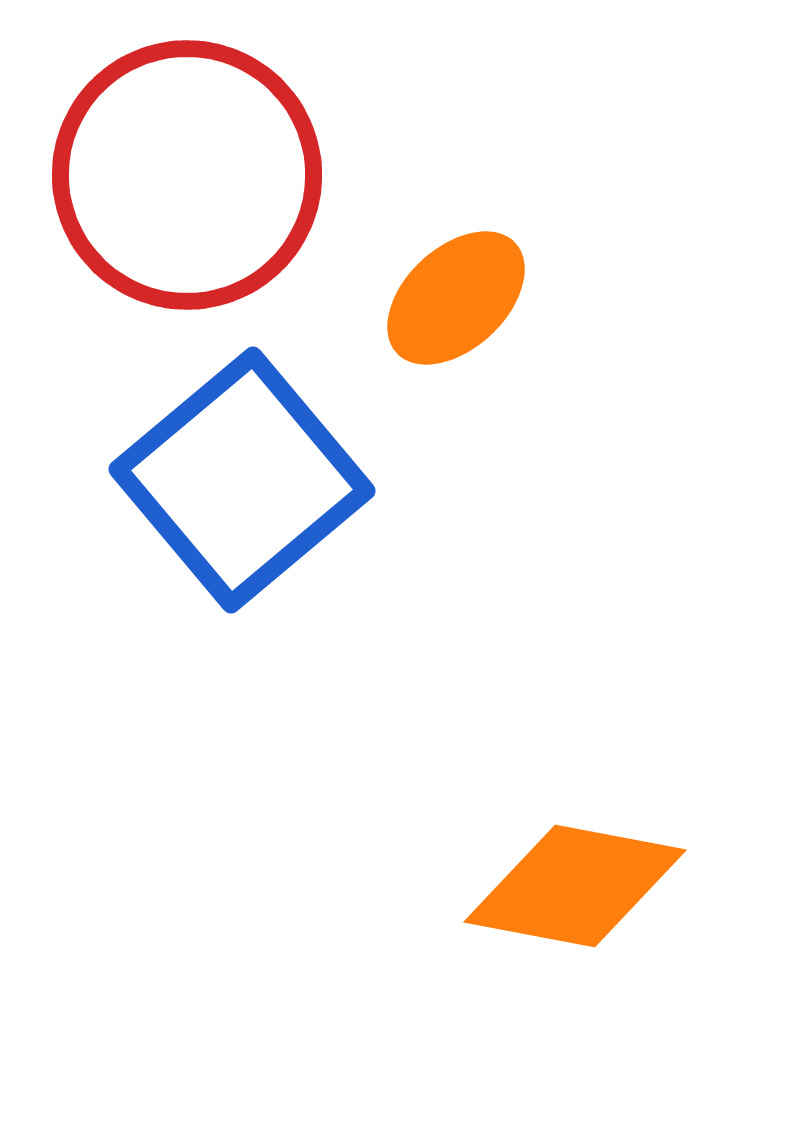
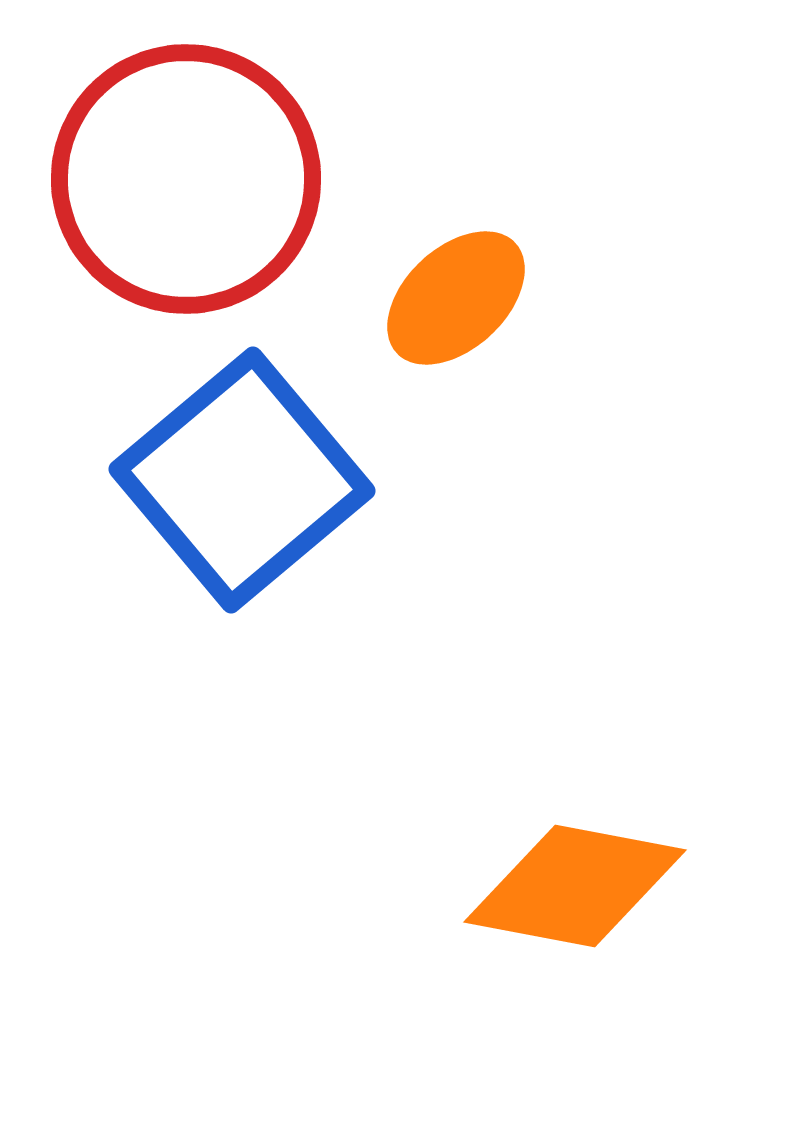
red circle: moved 1 px left, 4 px down
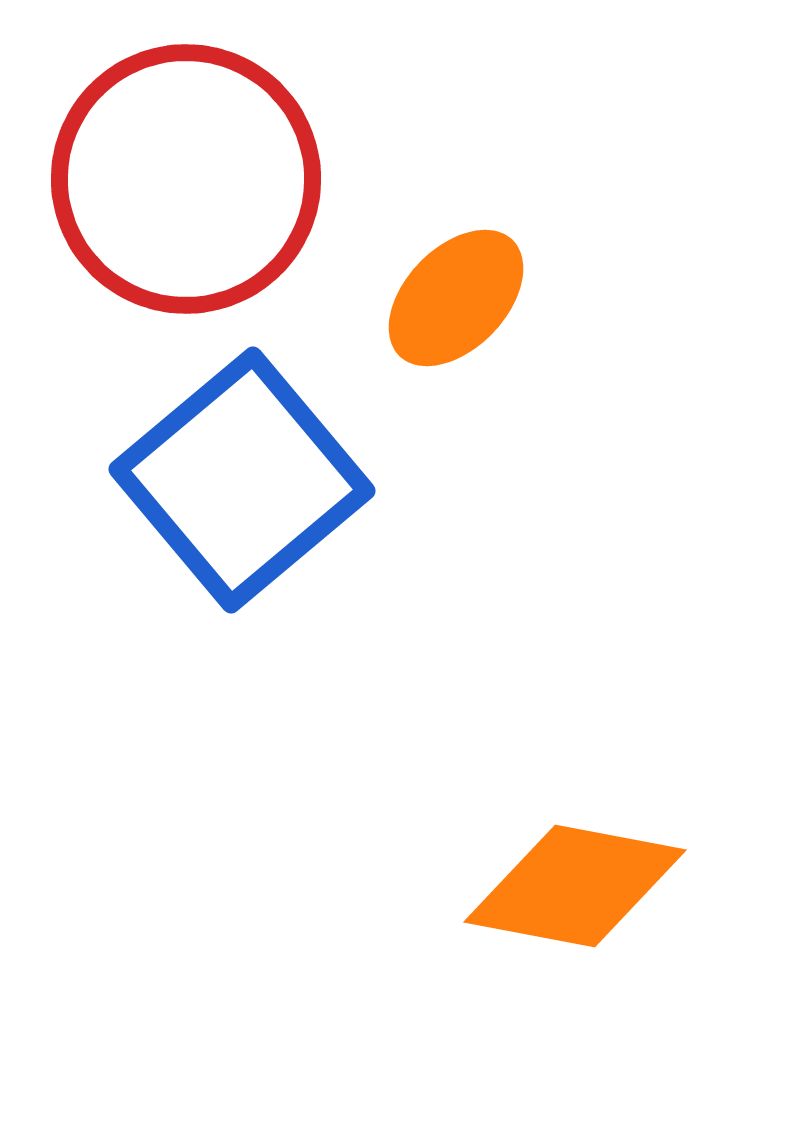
orange ellipse: rotated 3 degrees counterclockwise
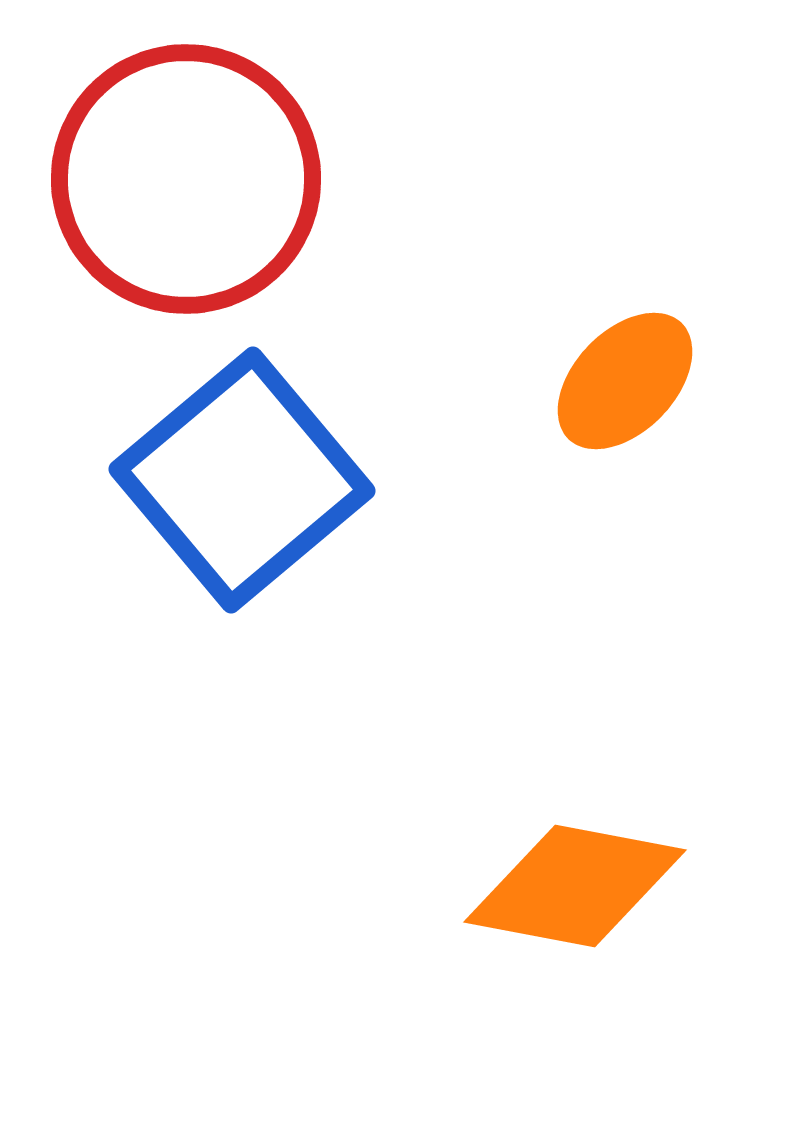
orange ellipse: moved 169 px right, 83 px down
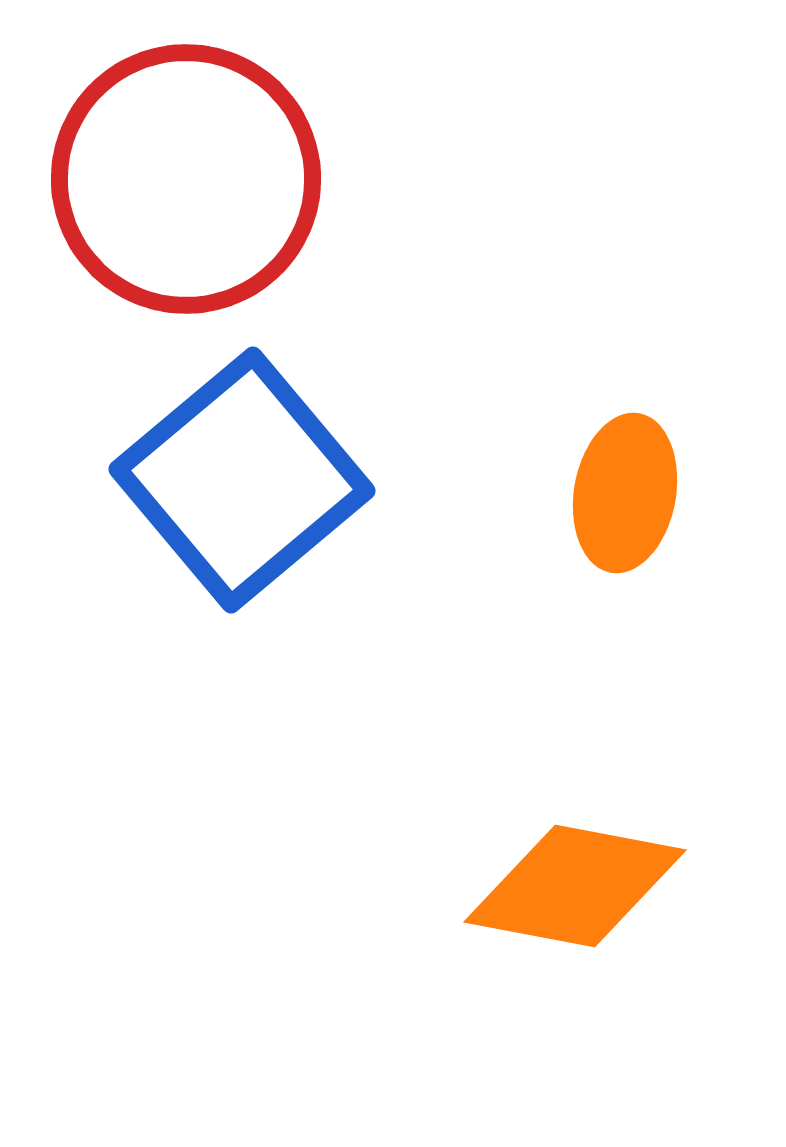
orange ellipse: moved 112 px down; rotated 34 degrees counterclockwise
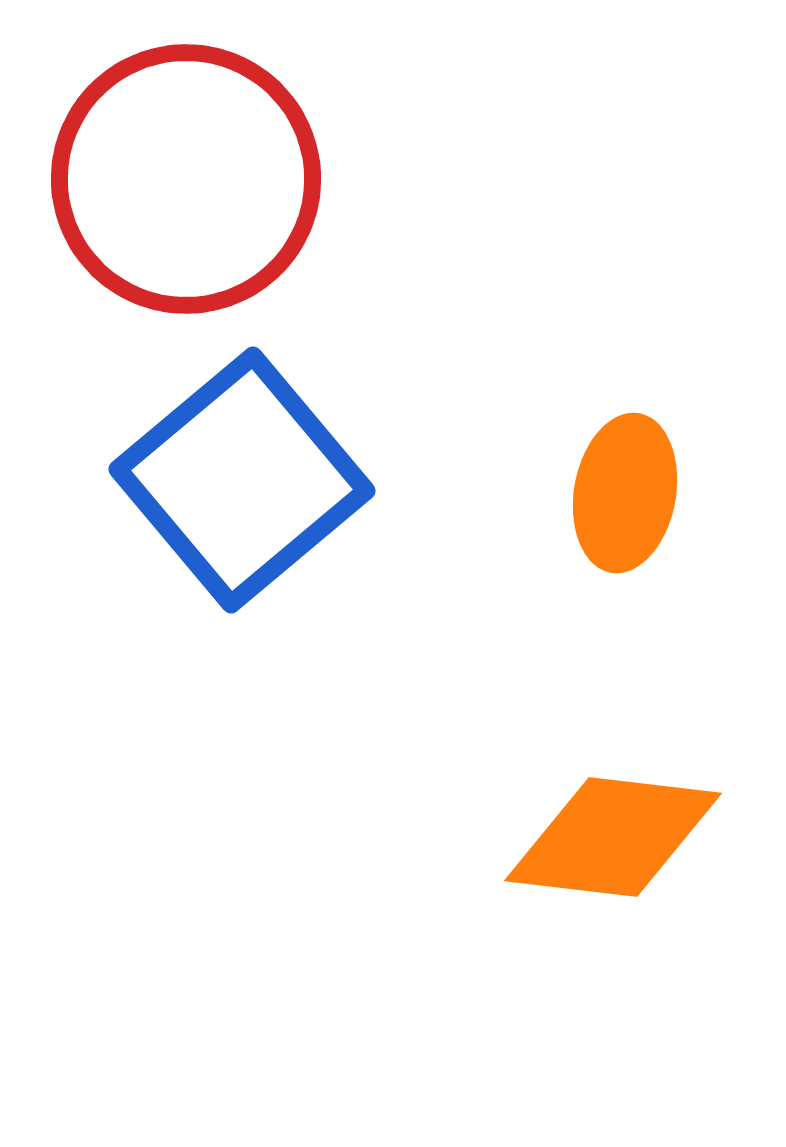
orange diamond: moved 38 px right, 49 px up; rotated 4 degrees counterclockwise
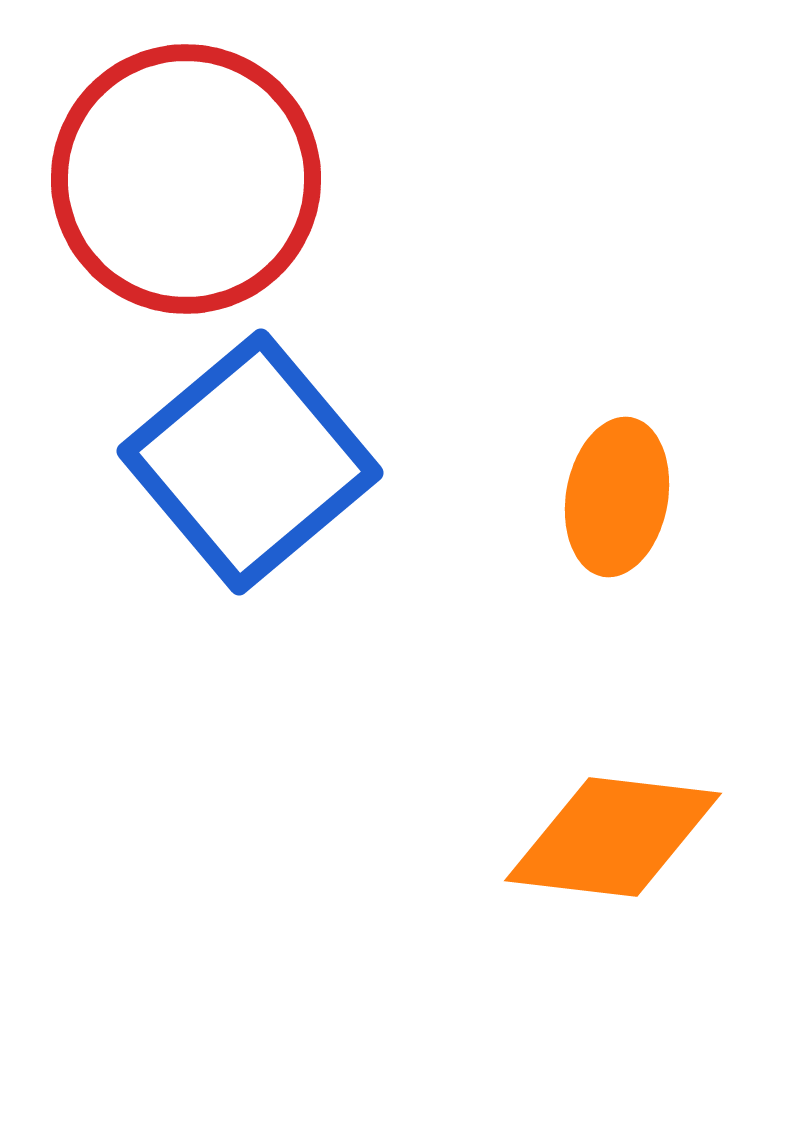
blue square: moved 8 px right, 18 px up
orange ellipse: moved 8 px left, 4 px down
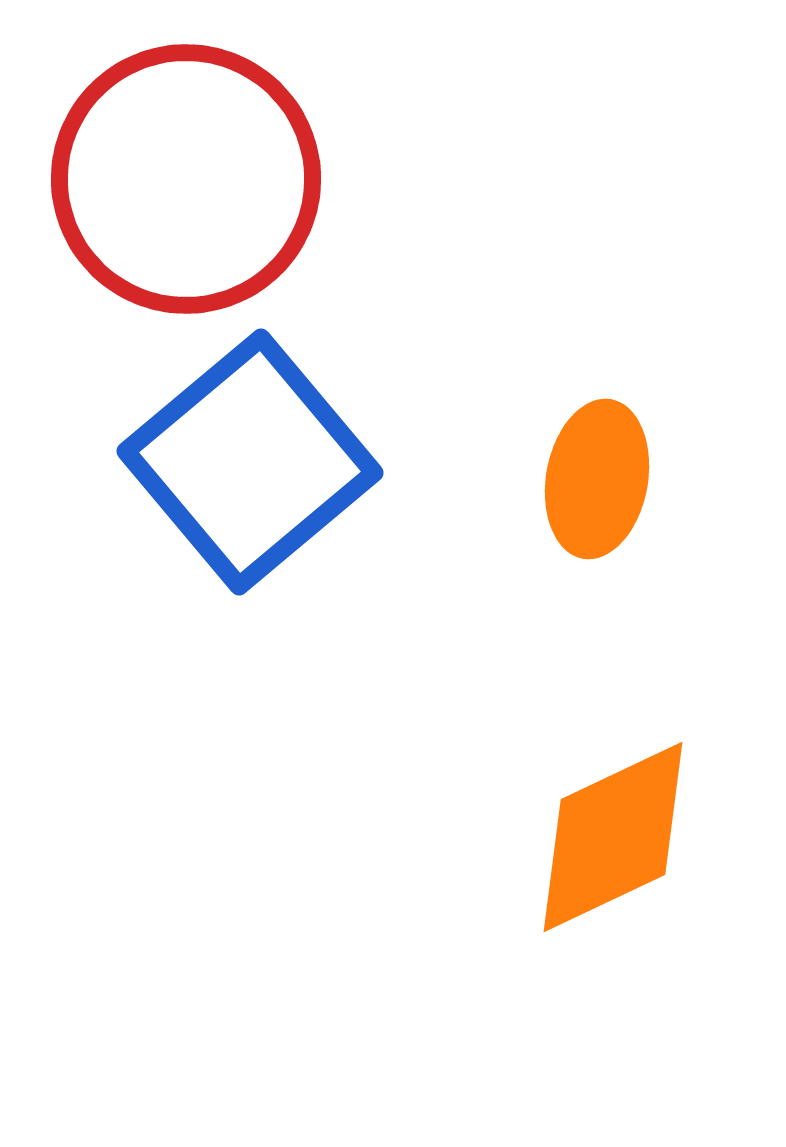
orange ellipse: moved 20 px left, 18 px up
orange diamond: rotated 32 degrees counterclockwise
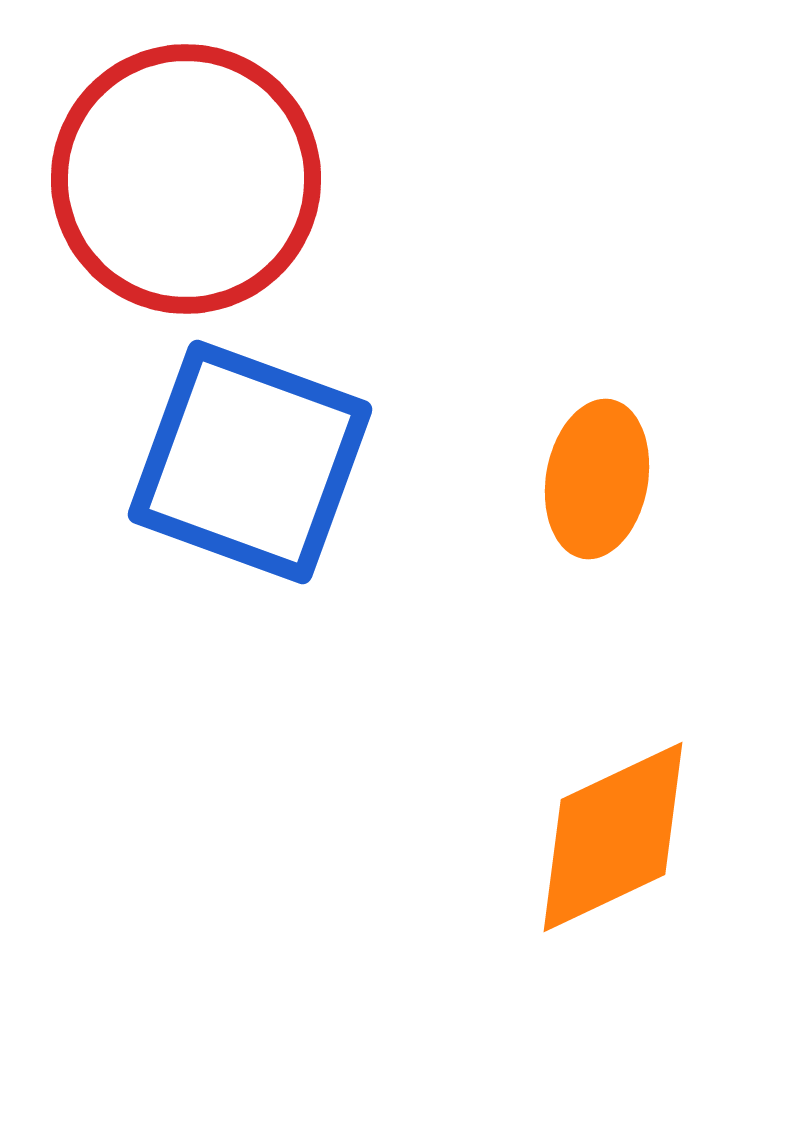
blue square: rotated 30 degrees counterclockwise
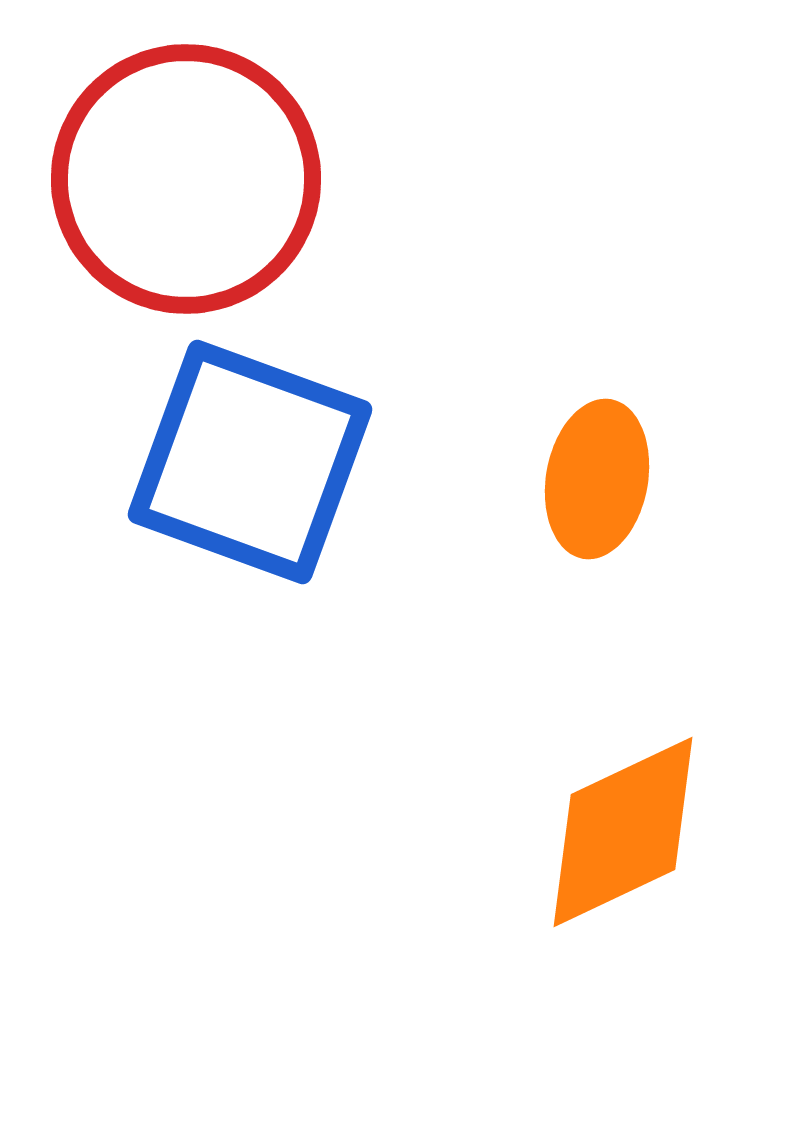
orange diamond: moved 10 px right, 5 px up
